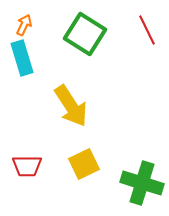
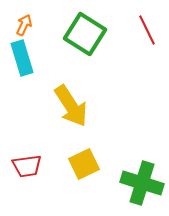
red trapezoid: rotated 8 degrees counterclockwise
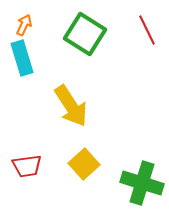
yellow square: rotated 16 degrees counterclockwise
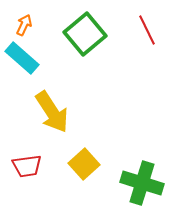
green square: rotated 18 degrees clockwise
cyan rectangle: rotated 32 degrees counterclockwise
yellow arrow: moved 19 px left, 6 px down
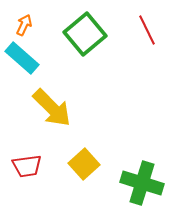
yellow arrow: moved 4 px up; rotated 12 degrees counterclockwise
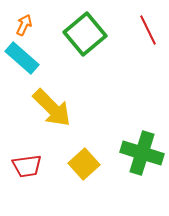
red line: moved 1 px right
green cross: moved 30 px up
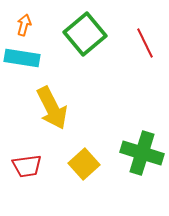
orange arrow: rotated 10 degrees counterclockwise
red line: moved 3 px left, 13 px down
cyan rectangle: rotated 32 degrees counterclockwise
yellow arrow: rotated 18 degrees clockwise
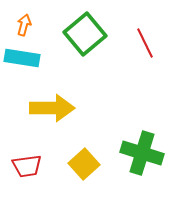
yellow arrow: rotated 63 degrees counterclockwise
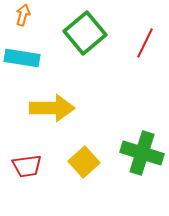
orange arrow: moved 1 px left, 10 px up
green square: moved 1 px up
red line: rotated 52 degrees clockwise
yellow square: moved 2 px up
